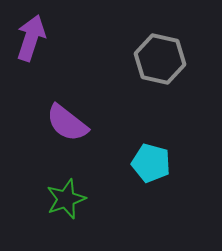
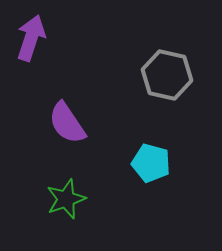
gray hexagon: moved 7 px right, 16 px down
purple semicircle: rotated 18 degrees clockwise
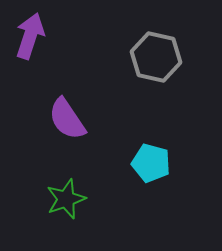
purple arrow: moved 1 px left, 2 px up
gray hexagon: moved 11 px left, 18 px up
purple semicircle: moved 4 px up
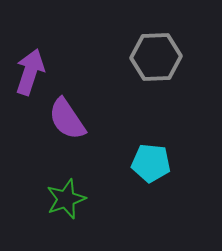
purple arrow: moved 36 px down
gray hexagon: rotated 15 degrees counterclockwise
cyan pentagon: rotated 9 degrees counterclockwise
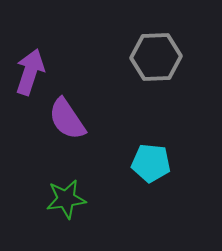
green star: rotated 12 degrees clockwise
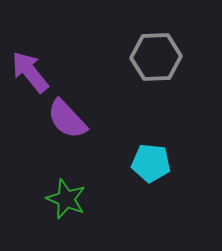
purple arrow: rotated 57 degrees counterclockwise
purple semicircle: rotated 9 degrees counterclockwise
green star: rotated 30 degrees clockwise
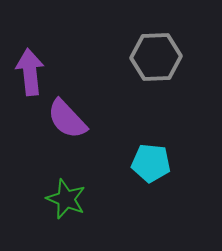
purple arrow: rotated 33 degrees clockwise
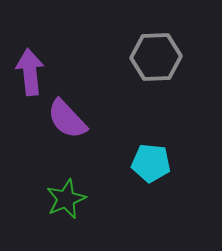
green star: rotated 27 degrees clockwise
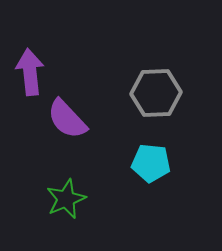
gray hexagon: moved 36 px down
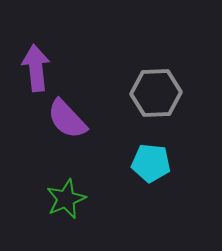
purple arrow: moved 6 px right, 4 px up
